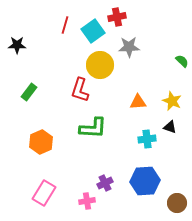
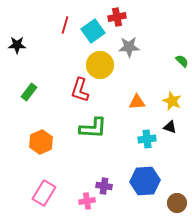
orange triangle: moved 1 px left
purple cross: moved 1 px left, 3 px down; rotated 35 degrees clockwise
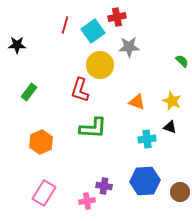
orange triangle: rotated 24 degrees clockwise
brown circle: moved 3 px right, 11 px up
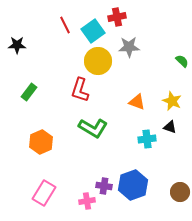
red line: rotated 42 degrees counterclockwise
yellow circle: moved 2 px left, 4 px up
green L-shape: rotated 28 degrees clockwise
blue hexagon: moved 12 px left, 4 px down; rotated 16 degrees counterclockwise
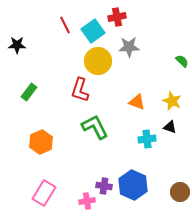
green L-shape: moved 2 px right, 1 px up; rotated 148 degrees counterclockwise
blue hexagon: rotated 16 degrees counterclockwise
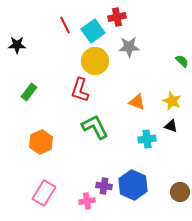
yellow circle: moved 3 px left
black triangle: moved 1 px right, 1 px up
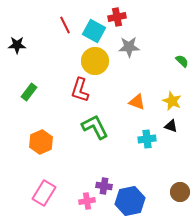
cyan square: moved 1 px right; rotated 25 degrees counterclockwise
blue hexagon: moved 3 px left, 16 px down; rotated 24 degrees clockwise
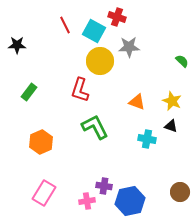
red cross: rotated 30 degrees clockwise
yellow circle: moved 5 px right
cyan cross: rotated 18 degrees clockwise
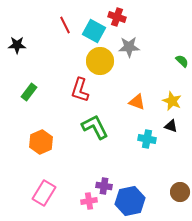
pink cross: moved 2 px right
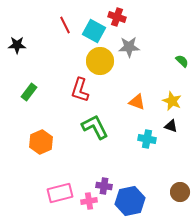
pink rectangle: moved 16 px right; rotated 45 degrees clockwise
